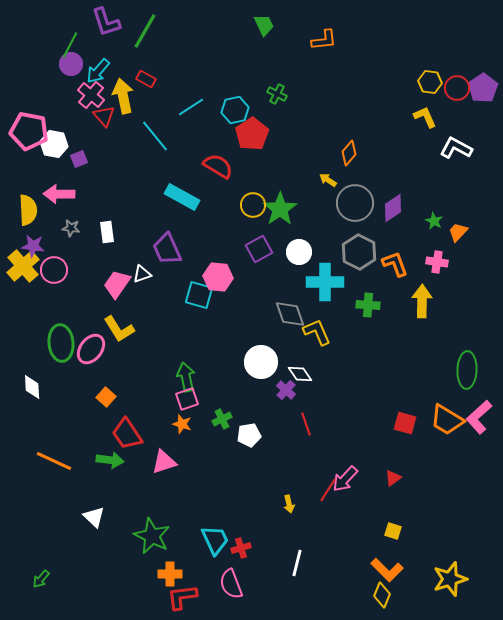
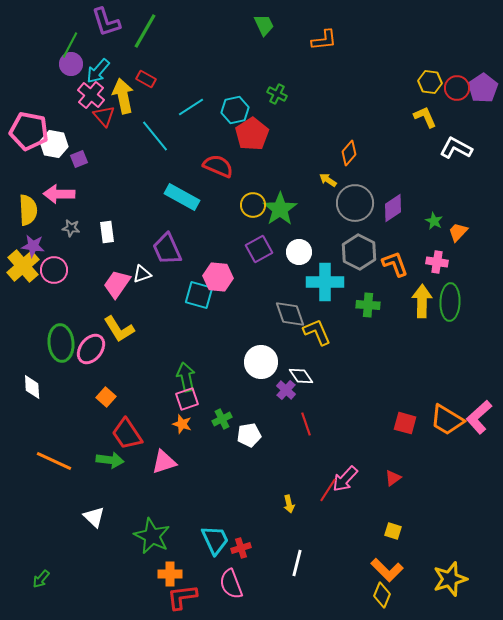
red semicircle at (218, 166): rotated 8 degrees counterclockwise
green ellipse at (467, 370): moved 17 px left, 68 px up
white diamond at (300, 374): moved 1 px right, 2 px down
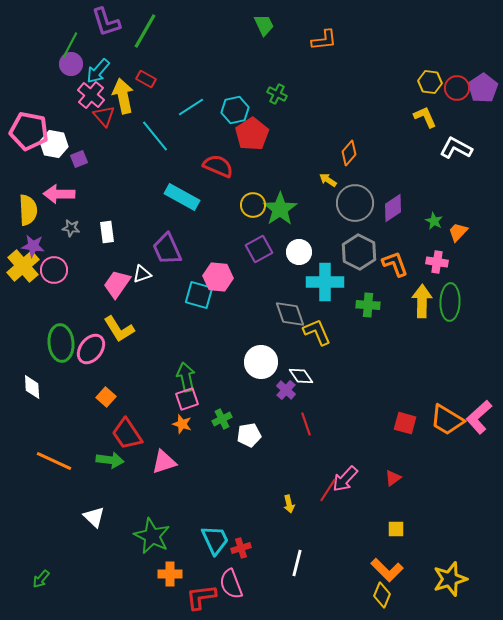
yellow square at (393, 531): moved 3 px right, 2 px up; rotated 18 degrees counterclockwise
red L-shape at (182, 597): moved 19 px right
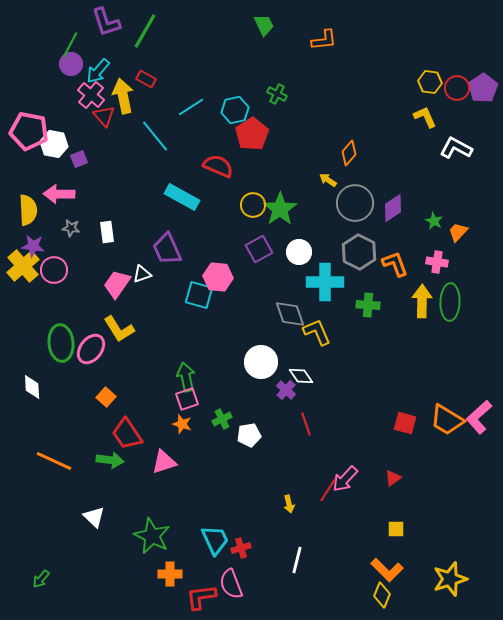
white line at (297, 563): moved 3 px up
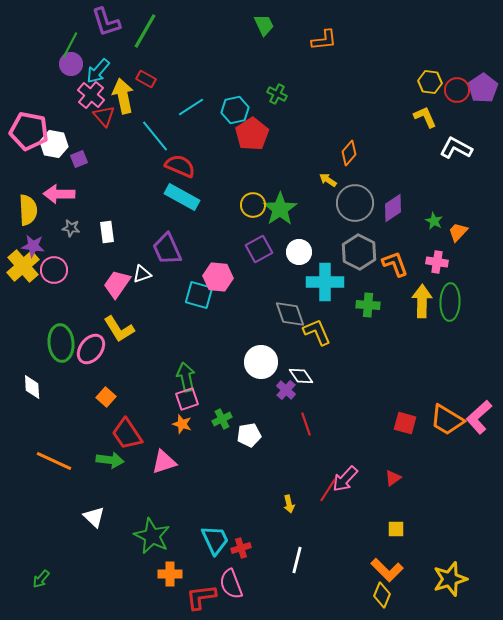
red circle at (457, 88): moved 2 px down
red semicircle at (218, 166): moved 38 px left
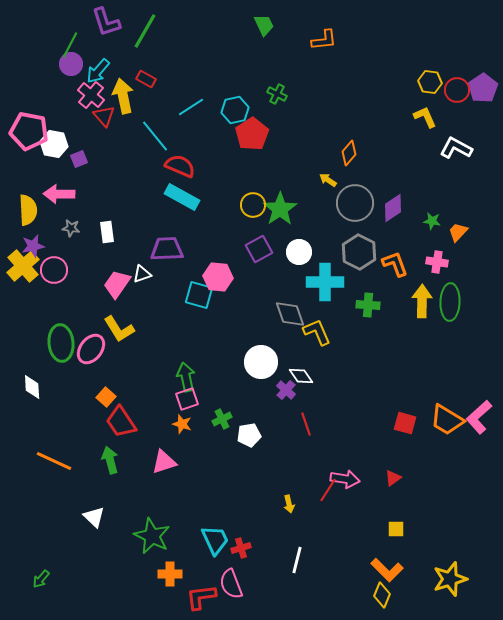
green star at (434, 221): moved 2 px left; rotated 18 degrees counterclockwise
purple star at (33, 246): rotated 20 degrees counterclockwise
purple trapezoid at (167, 249): rotated 112 degrees clockwise
red trapezoid at (127, 434): moved 6 px left, 12 px up
green arrow at (110, 460): rotated 112 degrees counterclockwise
pink arrow at (345, 479): rotated 124 degrees counterclockwise
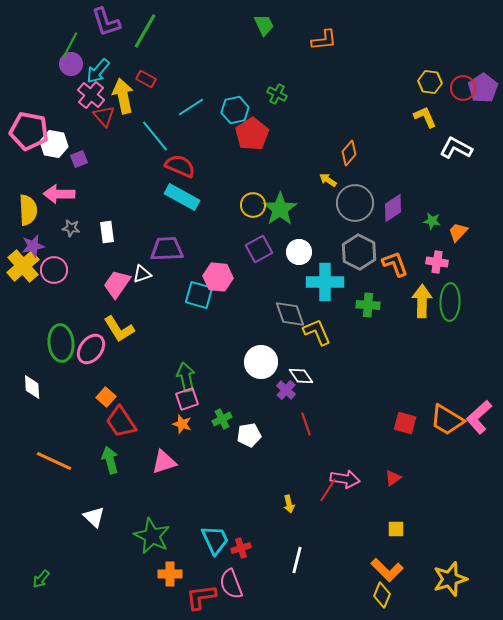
red circle at (457, 90): moved 6 px right, 2 px up
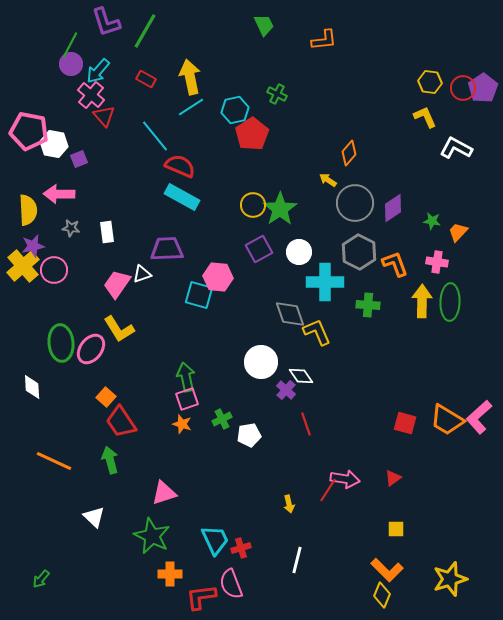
yellow arrow at (123, 96): moved 67 px right, 19 px up
pink triangle at (164, 462): moved 31 px down
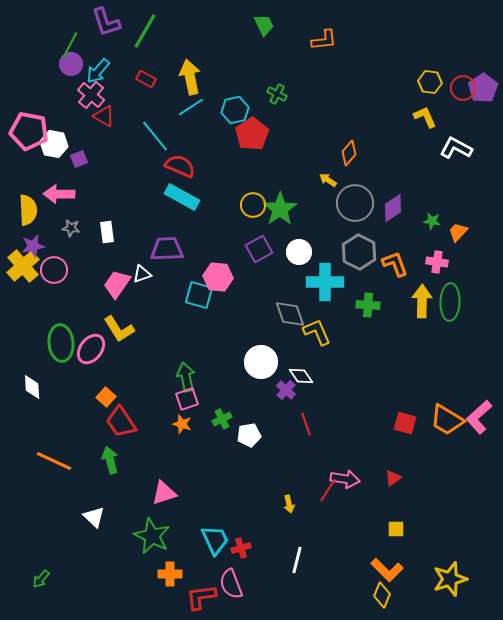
red triangle at (104, 116): rotated 20 degrees counterclockwise
